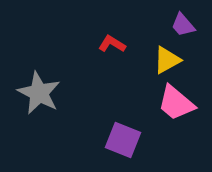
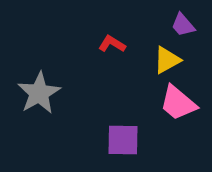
gray star: rotated 15 degrees clockwise
pink trapezoid: moved 2 px right
purple square: rotated 21 degrees counterclockwise
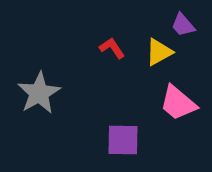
red L-shape: moved 4 px down; rotated 24 degrees clockwise
yellow triangle: moved 8 px left, 8 px up
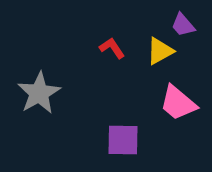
yellow triangle: moved 1 px right, 1 px up
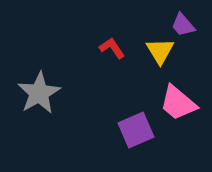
yellow triangle: rotated 32 degrees counterclockwise
purple square: moved 13 px right, 10 px up; rotated 24 degrees counterclockwise
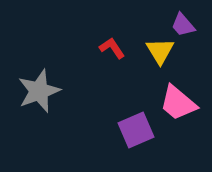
gray star: moved 2 px up; rotated 9 degrees clockwise
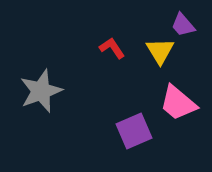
gray star: moved 2 px right
purple square: moved 2 px left, 1 px down
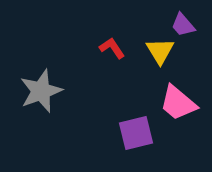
purple square: moved 2 px right, 2 px down; rotated 9 degrees clockwise
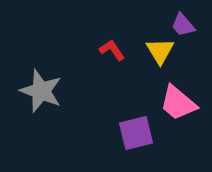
red L-shape: moved 2 px down
gray star: rotated 30 degrees counterclockwise
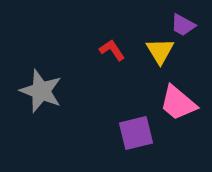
purple trapezoid: rotated 20 degrees counterclockwise
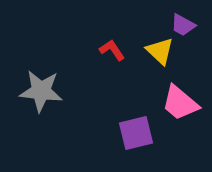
yellow triangle: rotated 16 degrees counterclockwise
gray star: rotated 15 degrees counterclockwise
pink trapezoid: moved 2 px right
